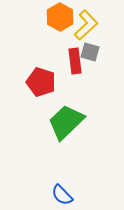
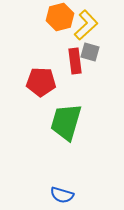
orange hexagon: rotated 16 degrees clockwise
red pentagon: rotated 16 degrees counterclockwise
green trapezoid: rotated 30 degrees counterclockwise
blue semicircle: rotated 30 degrees counterclockwise
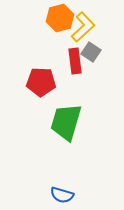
orange hexagon: moved 1 px down
yellow L-shape: moved 3 px left, 2 px down
gray square: moved 1 px right; rotated 18 degrees clockwise
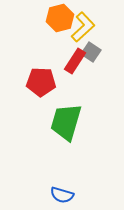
red rectangle: rotated 40 degrees clockwise
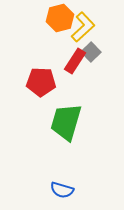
gray square: rotated 12 degrees clockwise
blue semicircle: moved 5 px up
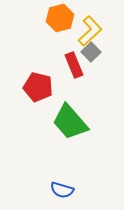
yellow L-shape: moved 7 px right, 4 px down
red rectangle: moved 1 px left, 4 px down; rotated 55 degrees counterclockwise
red pentagon: moved 3 px left, 5 px down; rotated 12 degrees clockwise
green trapezoid: moved 4 px right; rotated 57 degrees counterclockwise
